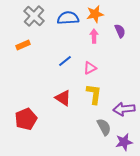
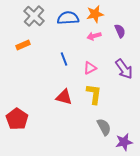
pink arrow: rotated 104 degrees counterclockwise
blue line: moved 1 px left, 2 px up; rotated 72 degrees counterclockwise
red triangle: moved 1 px right, 1 px up; rotated 18 degrees counterclockwise
purple arrow: moved 40 px up; rotated 120 degrees counterclockwise
red pentagon: moved 9 px left; rotated 15 degrees counterclockwise
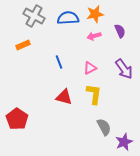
gray cross: rotated 15 degrees counterclockwise
blue line: moved 5 px left, 3 px down
purple star: rotated 12 degrees counterclockwise
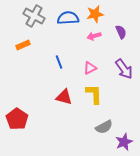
purple semicircle: moved 1 px right, 1 px down
yellow L-shape: rotated 10 degrees counterclockwise
gray semicircle: rotated 90 degrees clockwise
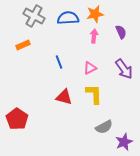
pink arrow: rotated 112 degrees clockwise
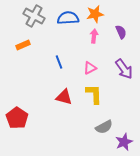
red pentagon: moved 1 px up
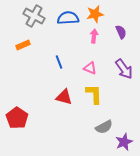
pink triangle: rotated 48 degrees clockwise
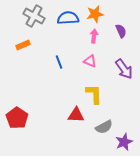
purple semicircle: moved 1 px up
pink triangle: moved 7 px up
red triangle: moved 12 px right, 18 px down; rotated 12 degrees counterclockwise
